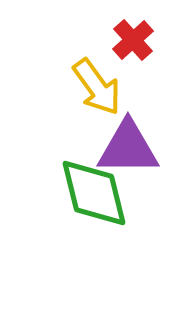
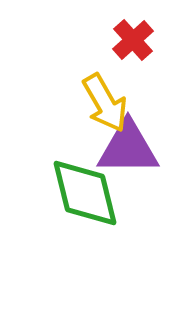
yellow arrow: moved 8 px right, 16 px down; rotated 6 degrees clockwise
green diamond: moved 9 px left
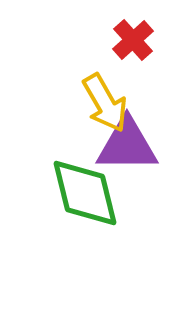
purple triangle: moved 1 px left, 3 px up
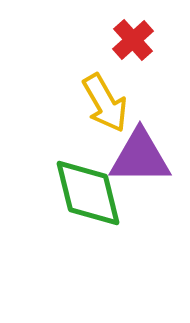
purple triangle: moved 13 px right, 12 px down
green diamond: moved 3 px right
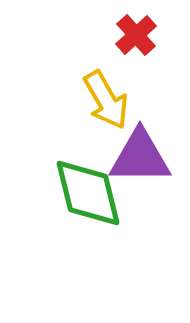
red cross: moved 3 px right, 5 px up
yellow arrow: moved 1 px right, 3 px up
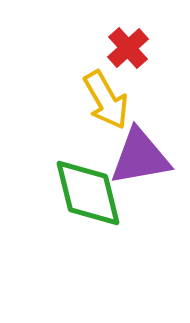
red cross: moved 8 px left, 13 px down
purple triangle: rotated 10 degrees counterclockwise
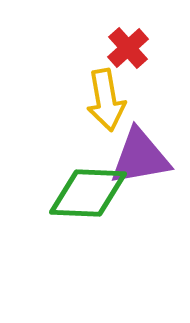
yellow arrow: rotated 20 degrees clockwise
green diamond: rotated 74 degrees counterclockwise
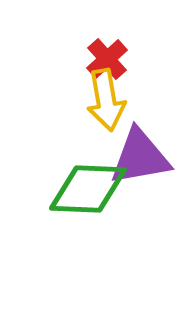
red cross: moved 21 px left, 11 px down
green diamond: moved 4 px up
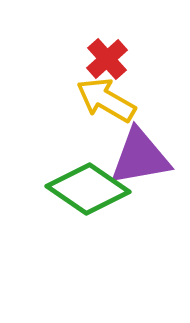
yellow arrow: rotated 130 degrees clockwise
green diamond: rotated 32 degrees clockwise
